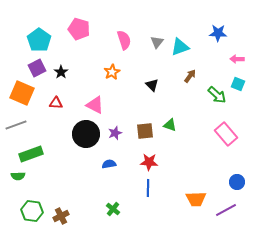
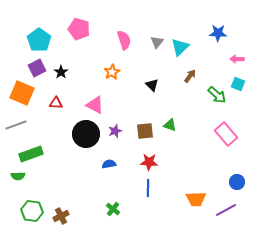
cyan triangle: rotated 24 degrees counterclockwise
purple star: moved 2 px up
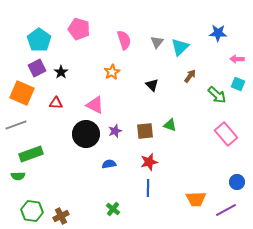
red star: rotated 18 degrees counterclockwise
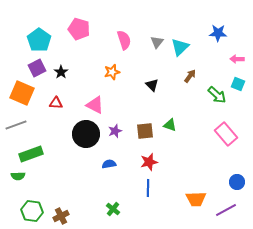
orange star: rotated 14 degrees clockwise
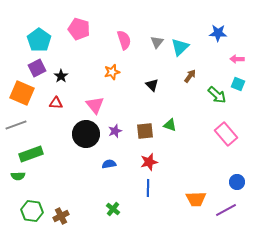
black star: moved 4 px down
pink triangle: rotated 24 degrees clockwise
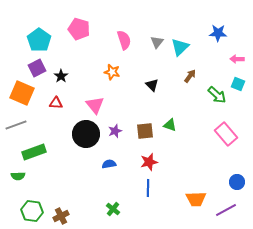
orange star: rotated 28 degrees clockwise
green rectangle: moved 3 px right, 2 px up
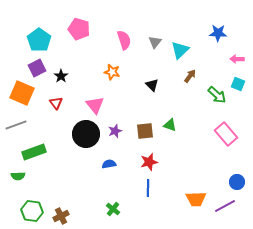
gray triangle: moved 2 px left
cyan triangle: moved 3 px down
red triangle: rotated 48 degrees clockwise
purple line: moved 1 px left, 4 px up
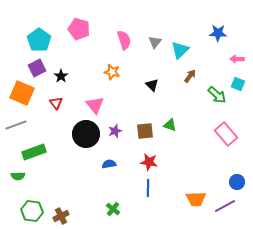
red star: rotated 24 degrees clockwise
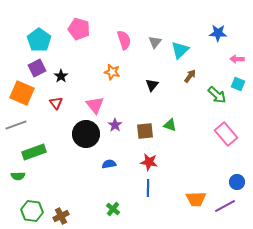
black triangle: rotated 24 degrees clockwise
purple star: moved 6 px up; rotated 16 degrees counterclockwise
